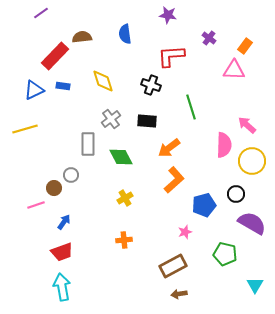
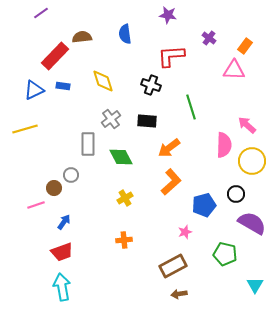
orange L-shape: moved 3 px left, 2 px down
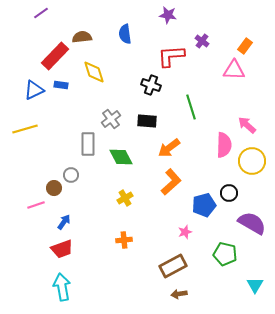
purple cross: moved 7 px left, 3 px down
yellow diamond: moved 9 px left, 9 px up
blue rectangle: moved 2 px left, 1 px up
black circle: moved 7 px left, 1 px up
red trapezoid: moved 3 px up
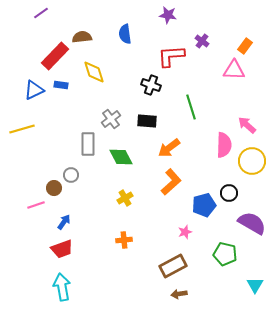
yellow line: moved 3 px left
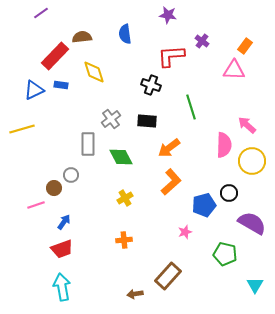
brown rectangle: moved 5 px left, 10 px down; rotated 20 degrees counterclockwise
brown arrow: moved 44 px left
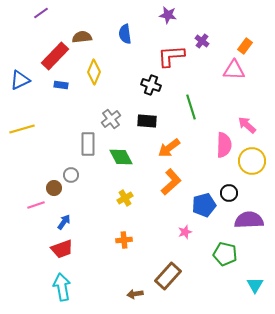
yellow diamond: rotated 40 degrees clockwise
blue triangle: moved 14 px left, 10 px up
purple semicircle: moved 3 px left, 3 px up; rotated 32 degrees counterclockwise
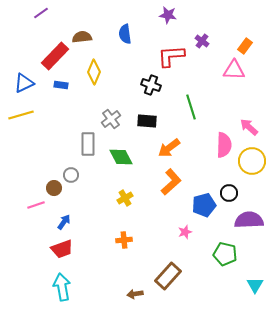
blue triangle: moved 4 px right, 3 px down
pink arrow: moved 2 px right, 2 px down
yellow line: moved 1 px left, 14 px up
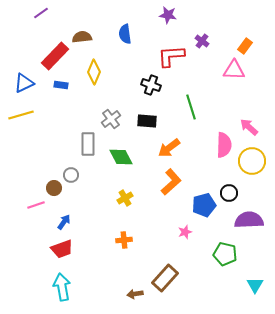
brown rectangle: moved 3 px left, 2 px down
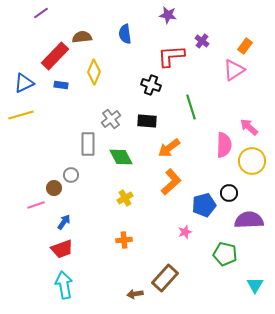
pink triangle: rotated 35 degrees counterclockwise
cyan arrow: moved 2 px right, 2 px up
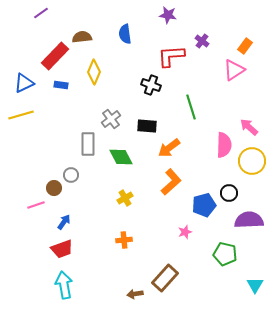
black rectangle: moved 5 px down
